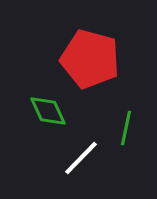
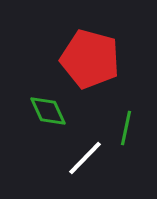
white line: moved 4 px right
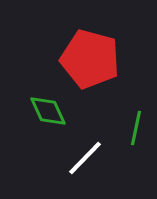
green line: moved 10 px right
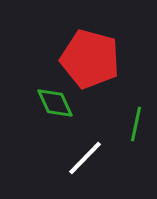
green diamond: moved 7 px right, 8 px up
green line: moved 4 px up
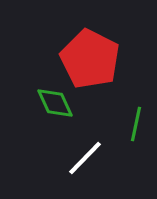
red pentagon: rotated 12 degrees clockwise
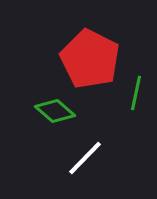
green diamond: moved 8 px down; rotated 24 degrees counterclockwise
green line: moved 31 px up
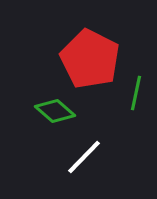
white line: moved 1 px left, 1 px up
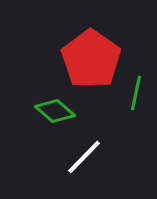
red pentagon: moved 1 px right; rotated 8 degrees clockwise
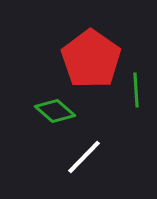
green line: moved 3 px up; rotated 16 degrees counterclockwise
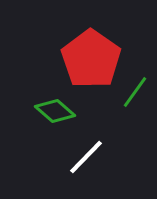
green line: moved 1 px left, 2 px down; rotated 40 degrees clockwise
white line: moved 2 px right
